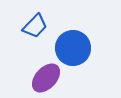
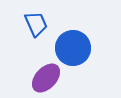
blue trapezoid: moved 1 px right, 2 px up; rotated 68 degrees counterclockwise
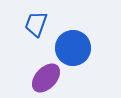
blue trapezoid: rotated 136 degrees counterclockwise
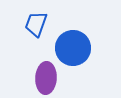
purple ellipse: rotated 40 degrees counterclockwise
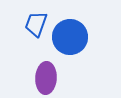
blue circle: moved 3 px left, 11 px up
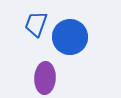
purple ellipse: moved 1 px left
